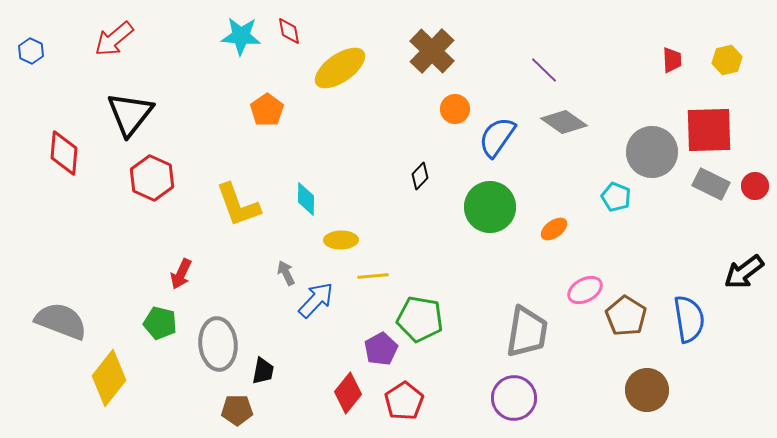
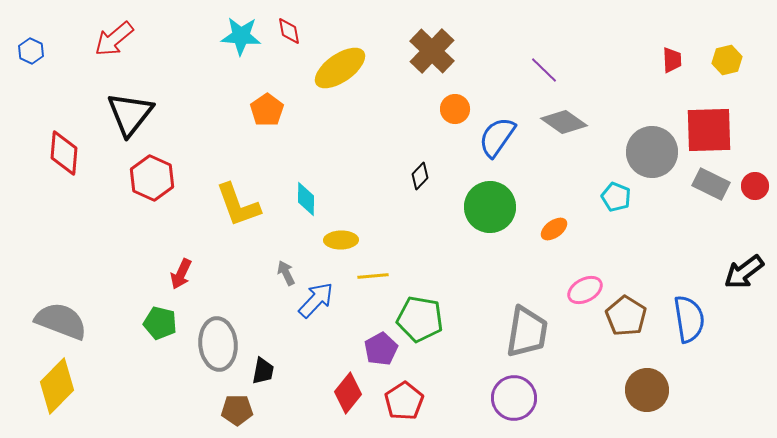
yellow diamond at (109, 378): moved 52 px left, 8 px down; rotated 6 degrees clockwise
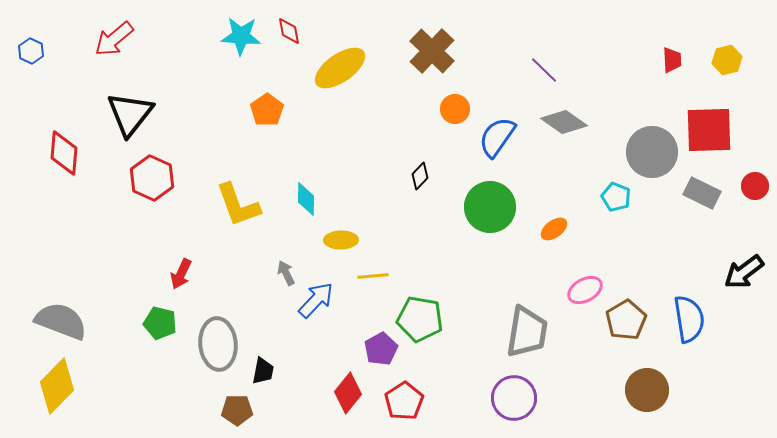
gray rectangle at (711, 184): moved 9 px left, 9 px down
brown pentagon at (626, 316): moved 4 px down; rotated 9 degrees clockwise
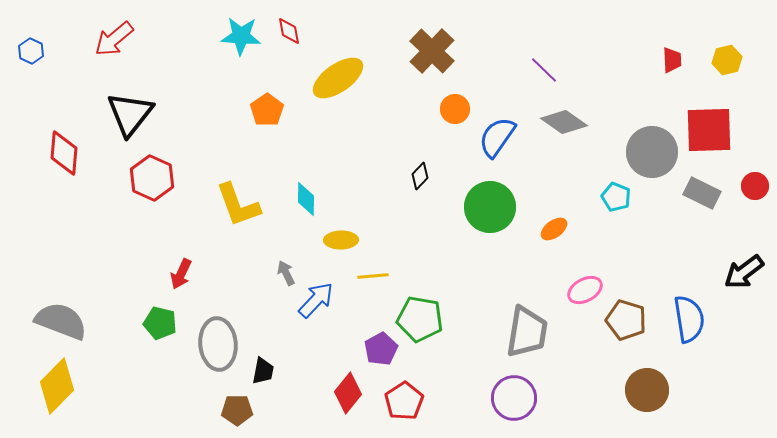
yellow ellipse at (340, 68): moved 2 px left, 10 px down
brown pentagon at (626, 320): rotated 24 degrees counterclockwise
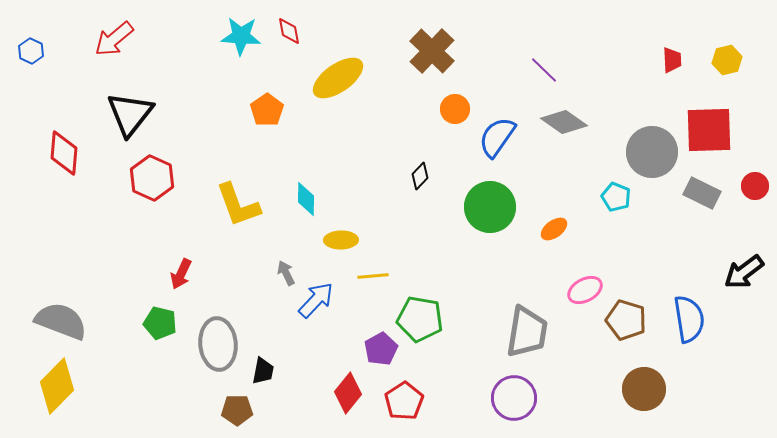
brown circle at (647, 390): moved 3 px left, 1 px up
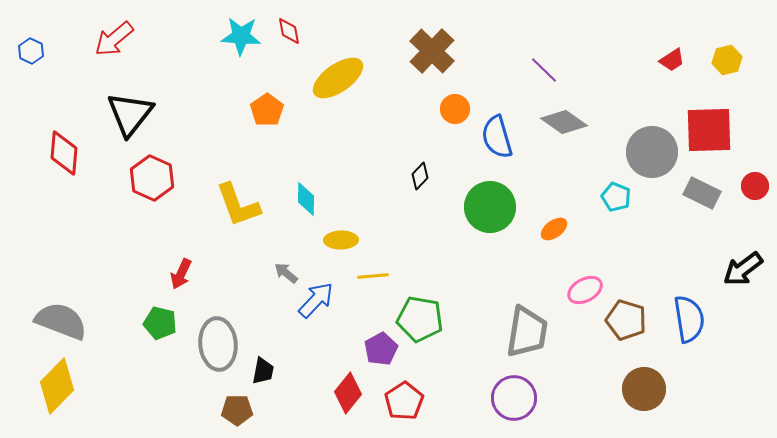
red trapezoid at (672, 60): rotated 60 degrees clockwise
blue semicircle at (497, 137): rotated 51 degrees counterclockwise
black arrow at (744, 272): moved 1 px left, 3 px up
gray arrow at (286, 273): rotated 25 degrees counterclockwise
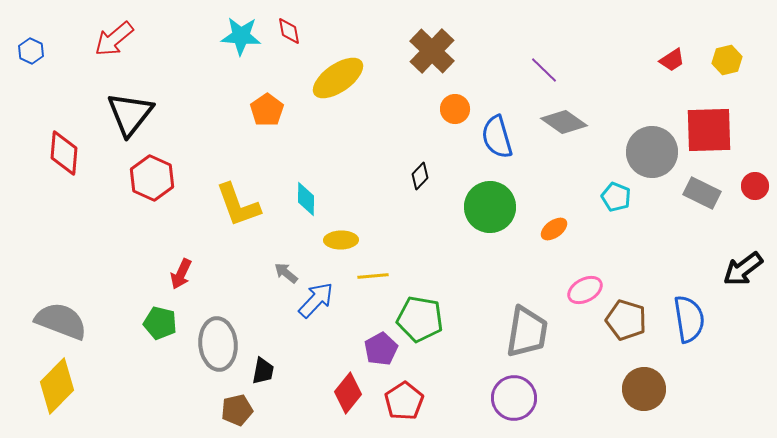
brown pentagon at (237, 410): rotated 12 degrees counterclockwise
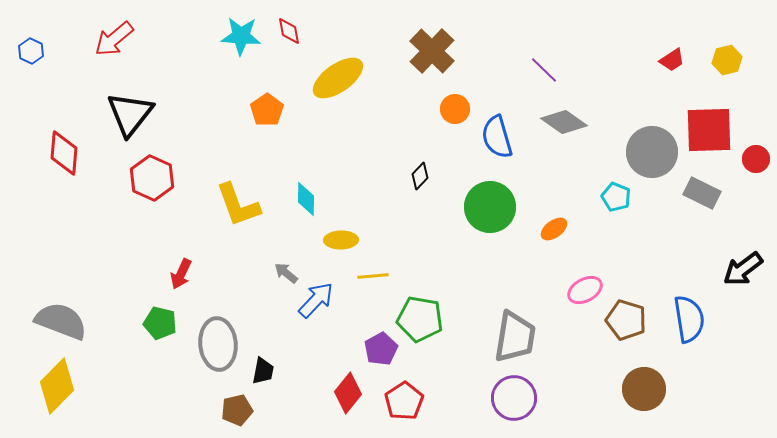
red circle at (755, 186): moved 1 px right, 27 px up
gray trapezoid at (527, 332): moved 12 px left, 5 px down
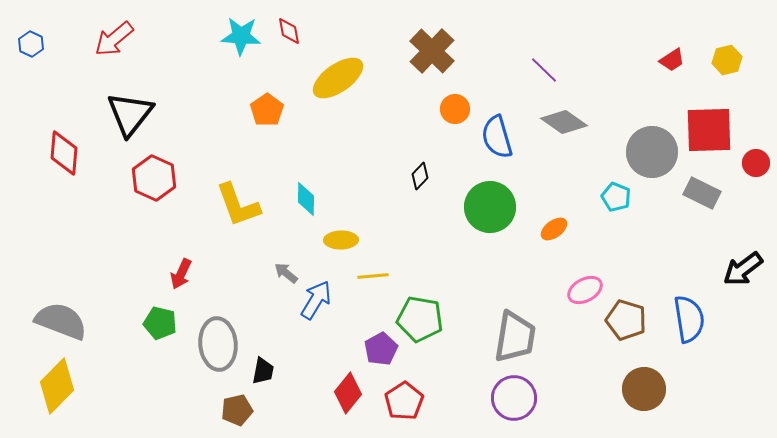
blue hexagon at (31, 51): moved 7 px up
red circle at (756, 159): moved 4 px down
red hexagon at (152, 178): moved 2 px right
blue arrow at (316, 300): rotated 12 degrees counterclockwise
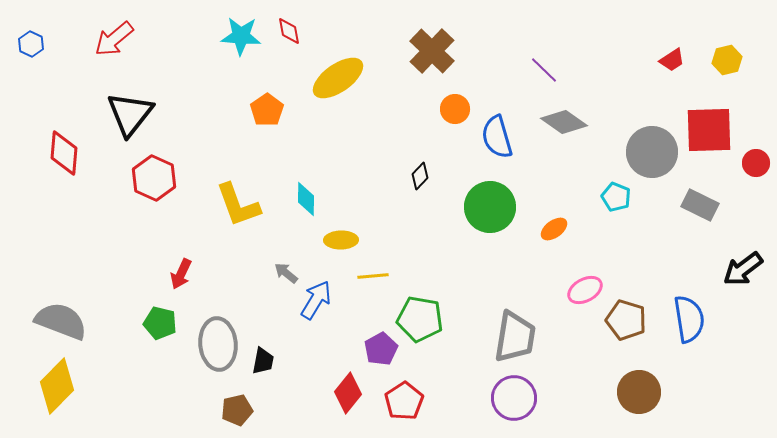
gray rectangle at (702, 193): moved 2 px left, 12 px down
black trapezoid at (263, 371): moved 10 px up
brown circle at (644, 389): moved 5 px left, 3 px down
